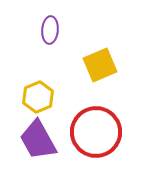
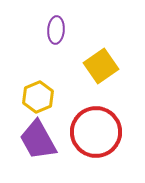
purple ellipse: moved 6 px right
yellow square: moved 1 px right, 1 px down; rotated 12 degrees counterclockwise
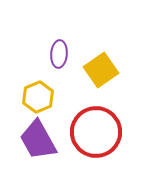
purple ellipse: moved 3 px right, 24 px down
yellow square: moved 4 px down
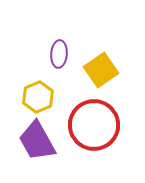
red circle: moved 2 px left, 7 px up
purple trapezoid: moved 1 px left, 1 px down
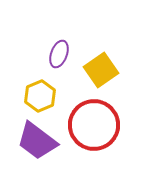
purple ellipse: rotated 16 degrees clockwise
yellow hexagon: moved 2 px right, 1 px up
purple trapezoid: rotated 24 degrees counterclockwise
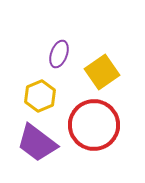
yellow square: moved 1 px right, 2 px down
purple trapezoid: moved 2 px down
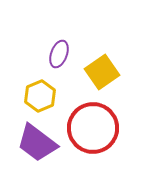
red circle: moved 1 px left, 3 px down
